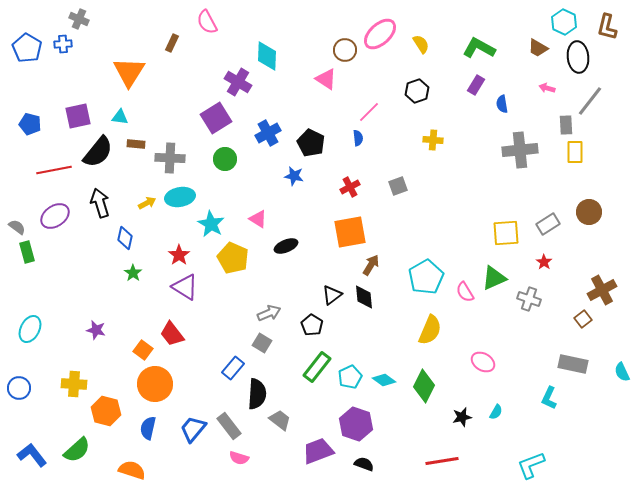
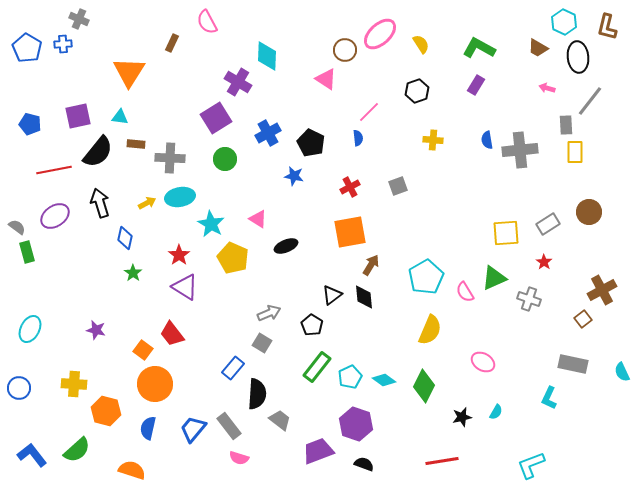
blue semicircle at (502, 104): moved 15 px left, 36 px down
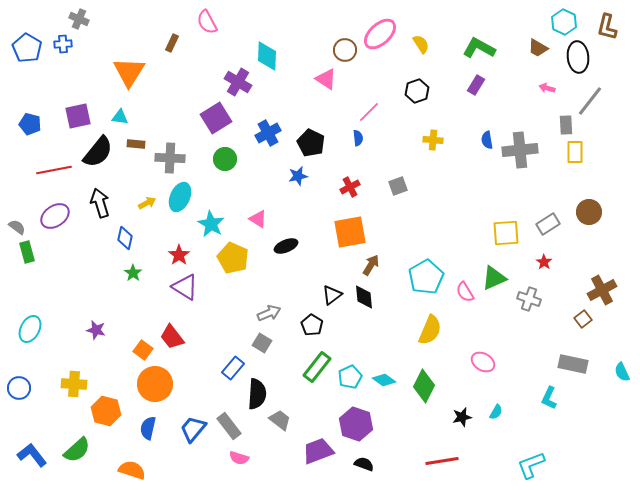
blue star at (294, 176): moved 4 px right; rotated 24 degrees counterclockwise
cyan ellipse at (180, 197): rotated 56 degrees counterclockwise
red trapezoid at (172, 334): moved 3 px down
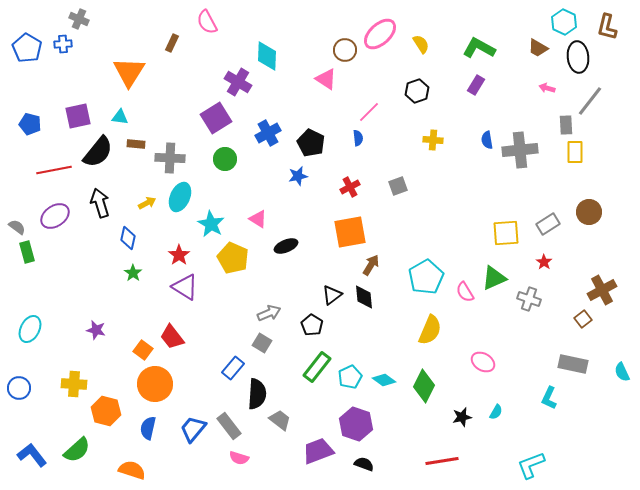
blue diamond at (125, 238): moved 3 px right
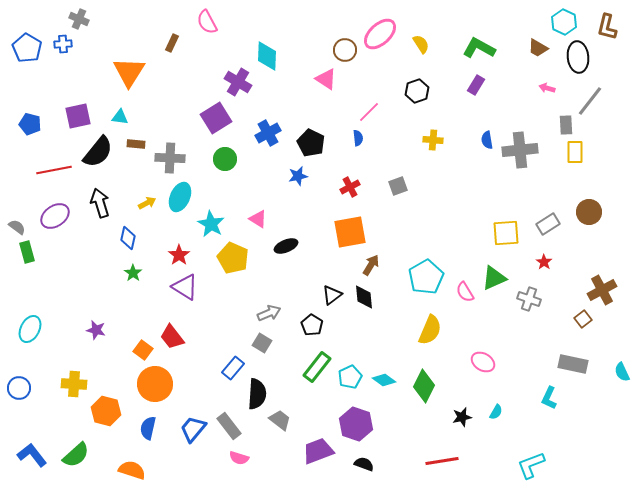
green semicircle at (77, 450): moved 1 px left, 5 px down
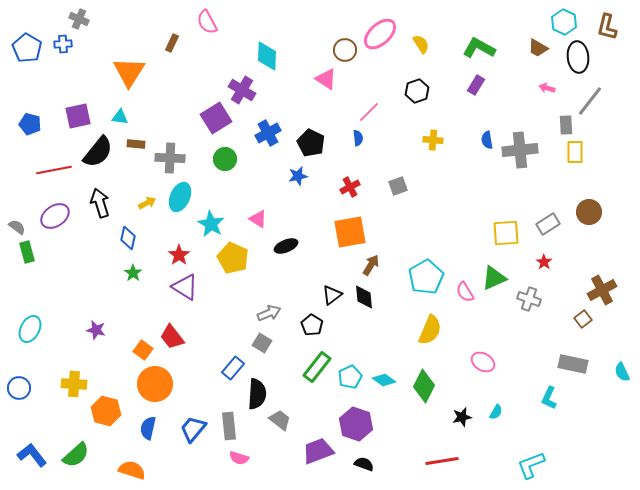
purple cross at (238, 82): moved 4 px right, 8 px down
gray rectangle at (229, 426): rotated 32 degrees clockwise
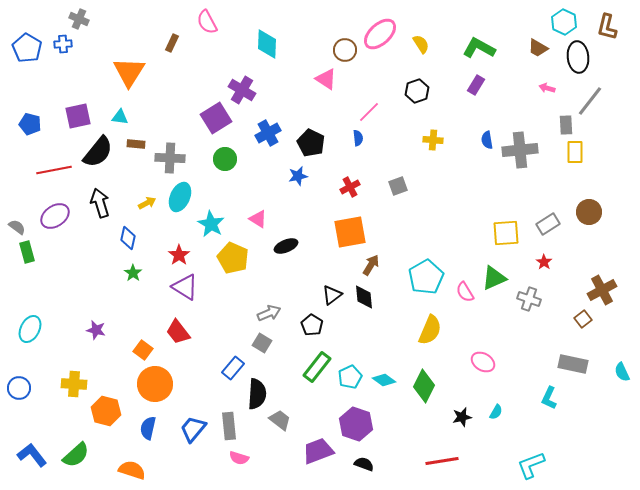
cyan diamond at (267, 56): moved 12 px up
red trapezoid at (172, 337): moved 6 px right, 5 px up
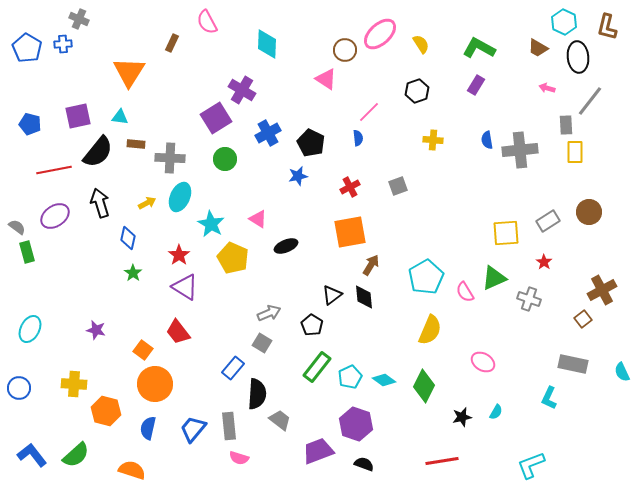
gray rectangle at (548, 224): moved 3 px up
